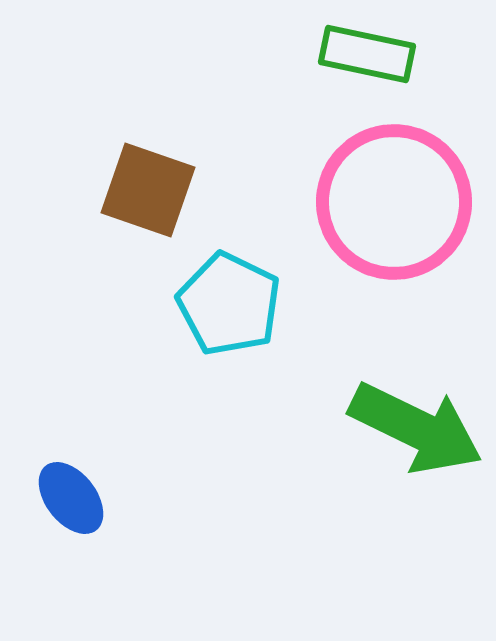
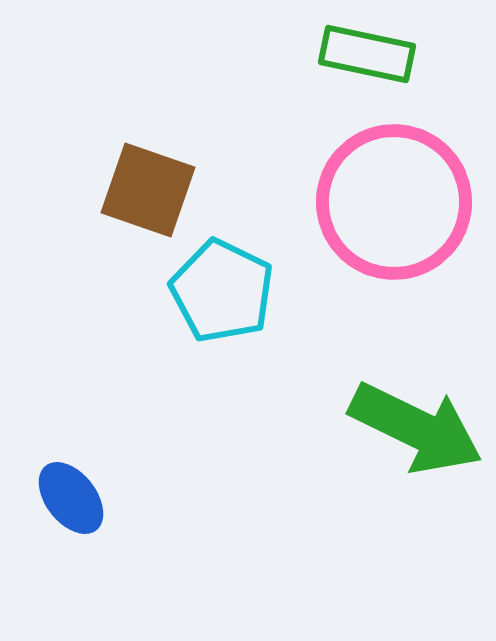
cyan pentagon: moved 7 px left, 13 px up
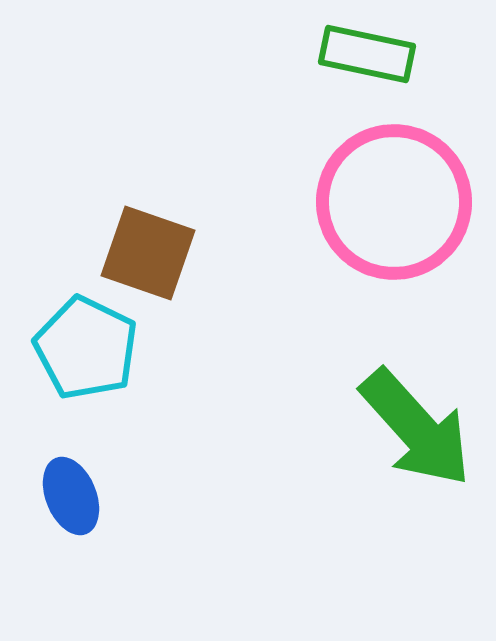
brown square: moved 63 px down
cyan pentagon: moved 136 px left, 57 px down
green arrow: rotated 22 degrees clockwise
blue ellipse: moved 2 px up; rotated 16 degrees clockwise
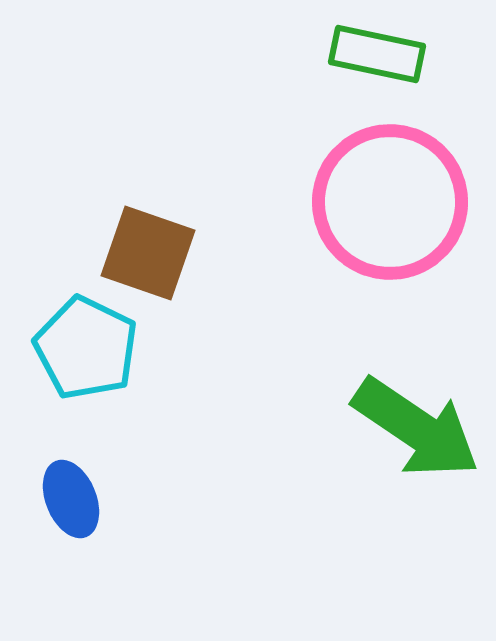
green rectangle: moved 10 px right
pink circle: moved 4 px left
green arrow: rotated 14 degrees counterclockwise
blue ellipse: moved 3 px down
